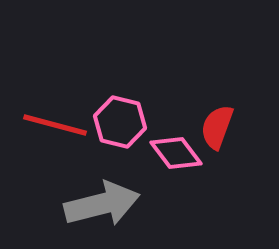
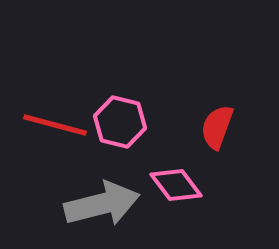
pink diamond: moved 32 px down
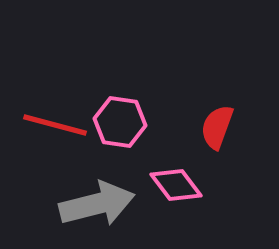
pink hexagon: rotated 6 degrees counterclockwise
gray arrow: moved 5 px left
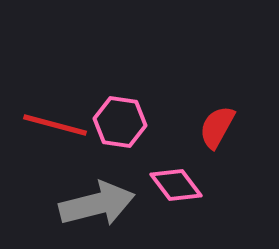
red semicircle: rotated 9 degrees clockwise
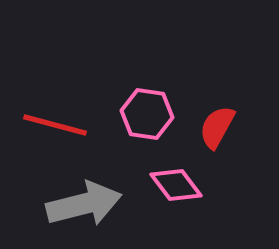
pink hexagon: moved 27 px right, 8 px up
gray arrow: moved 13 px left
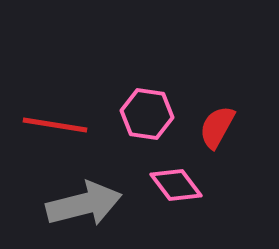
red line: rotated 6 degrees counterclockwise
